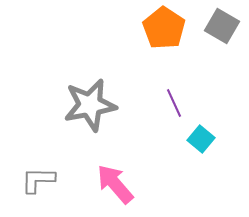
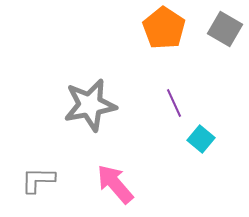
gray square: moved 3 px right, 3 px down
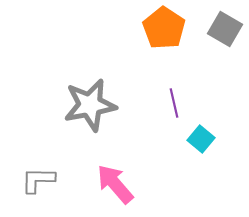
purple line: rotated 12 degrees clockwise
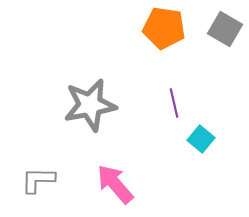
orange pentagon: rotated 24 degrees counterclockwise
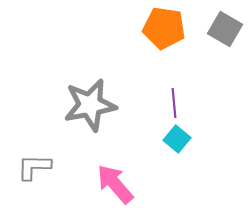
purple line: rotated 8 degrees clockwise
cyan square: moved 24 px left
gray L-shape: moved 4 px left, 13 px up
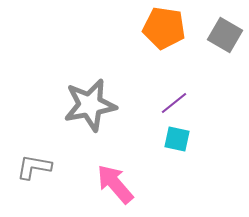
gray square: moved 6 px down
purple line: rotated 56 degrees clockwise
cyan square: rotated 28 degrees counterclockwise
gray L-shape: rotated 9 degrees clockwise
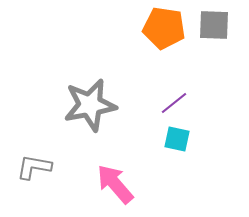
gray square: moved 11 px left, 10 px up; rotated 28 degrees counterclockwise
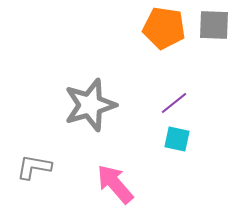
gray star: rotated 6 degrees counterclockwise
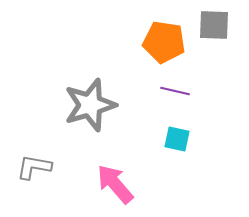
orange pentagon: moved 14 px down
purple line: moved 1 px right, 12 px up; rotated 52 degrees clockwise
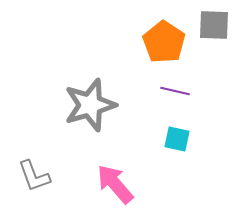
orange pentagon: rotated 24 degrees clockwise
gray L-shape: moved 9 px down; rotated 120 degrees counterclockwise
